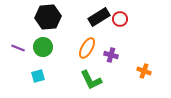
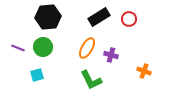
red circle: moved 9 px right
cyan square: moved 1 px left, 1 px up
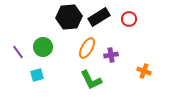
black hexagon: moved 21 px right
purple line: moved 4 px down; rotated 32 degrees clockwise
purple cross: rotated 24 degrees counterclockwise
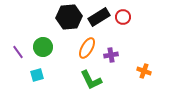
red circle: moved 6 px left, 2 px up
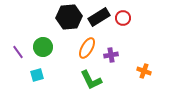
red circle: moved 1 px down
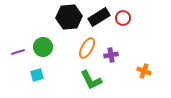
purple line: rotated 72 degrees counterclockwise
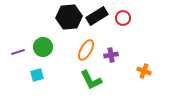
black rectangle: moved 2 px left, 1 px up
orange ellipse: moved 1 px left, 2 px down
